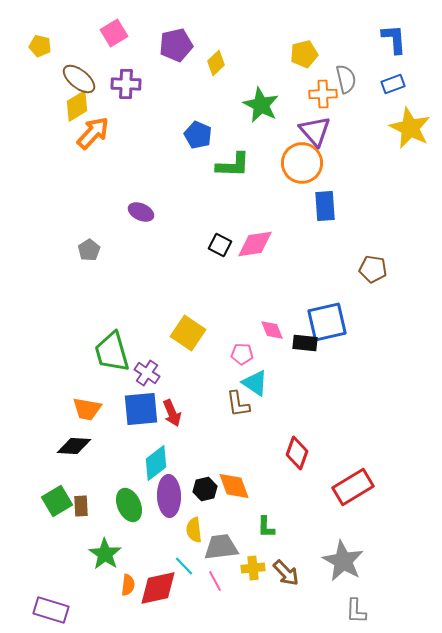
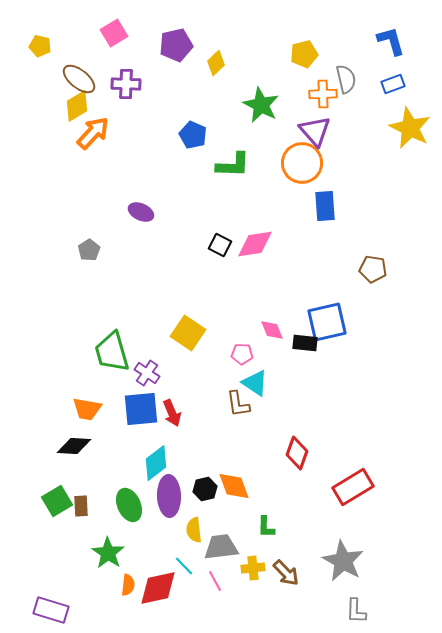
blue L-shape at (394, 39): moved 3 px left, 2 px down; rotated 12 degrees counterclockwise
blue pentagon at (198, 135): moved 5 px left
green star at (105, 554): moved 3 px right, 1 px up
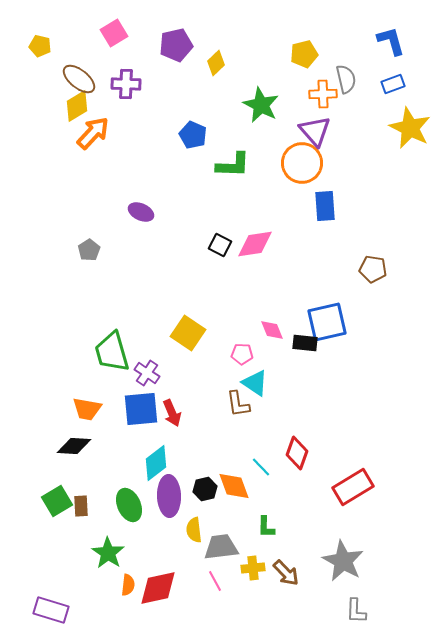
cyan line at (184, 566): moved 77 px right, 99 px up
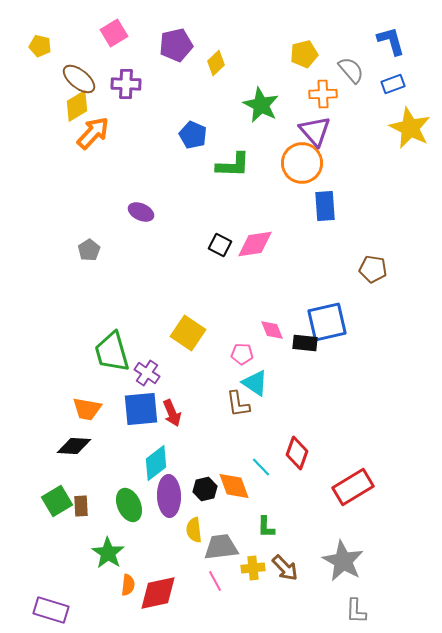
gray semicircle at (346, 79): moved 5 px right, 9 px up; rotated 28 degrees counterclockwise
brown arrow at (286, 573): moved 1 px left, 5 px up
red diamond at (158, 588): moved 5 px down
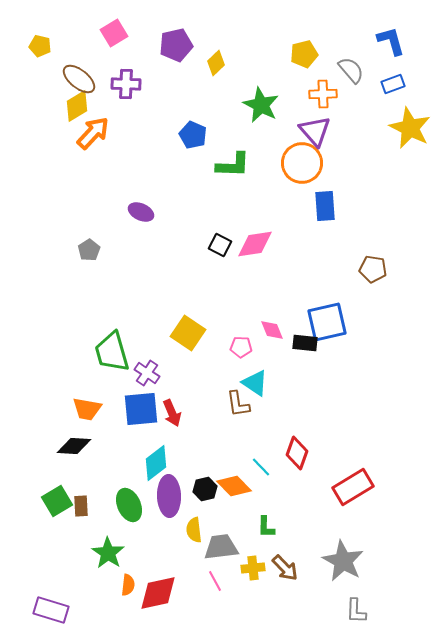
pink pentagon at (242, 354): moved 1 px left, 7 px up
orange diamond at (234, 486): rotated 24 degrees counterclockwise
